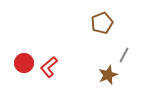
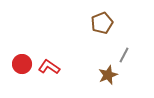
red circle: moved 2 px left, 1 px down
red L-shape: rotated 75 degrees clockwise
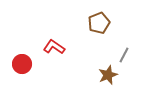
brown pentagon: moved 3 px left
red L-shape: moved 5 px right, 20 px up
